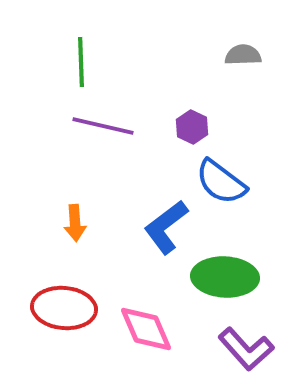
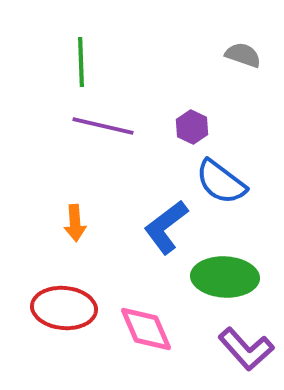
gray semicircle: rotated 21 degrees clockwise
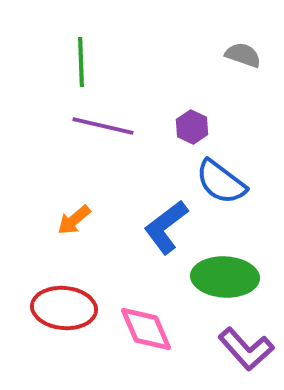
orange arrow: moved 1 px left, 3 px up; rotated 54 degrees clockwise
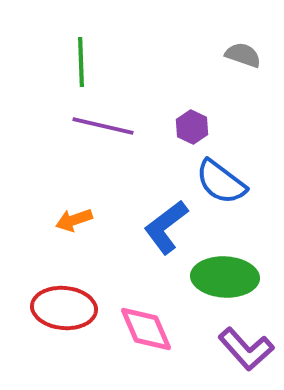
orange arrow: rotated 21 degrees clockwise
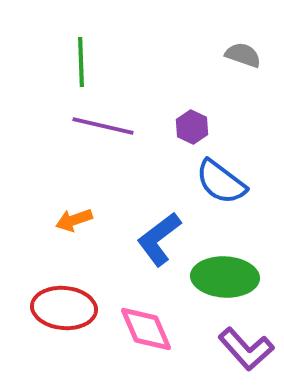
blue L-shape: moved 7 px left, 12 px down
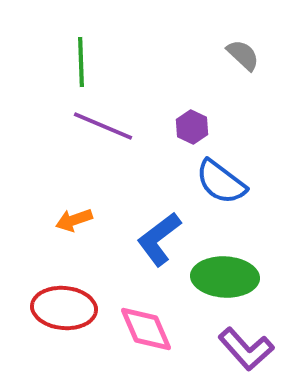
gray semicircle: rotated 24 degrees clockwise
purple line: rotated 10 degrees clockwise
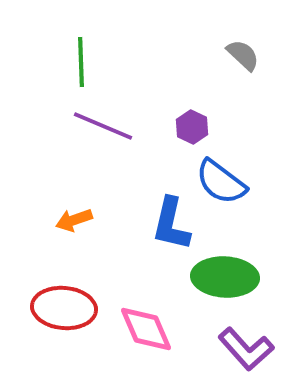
blue L-shape: moved 12 px right, 15 px up; rotated 40 degrees counterclockwise
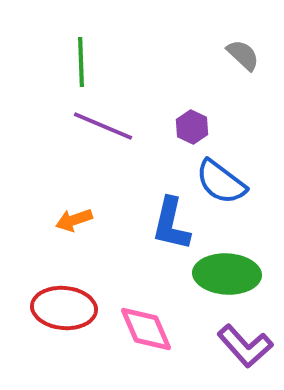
green ellipse: moved 2 px right, 3 px up
purple L-shape: moved 1 px left, 3 px up
